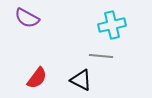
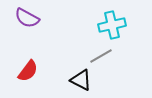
gray line: rotated 35 degrees counterclockwise
red semicircle: moved 9 px left, 7 px up
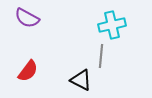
gray line: rotated 55 degrees counterclockwise
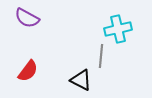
cyan cross: moved 6 px right, 4 px down
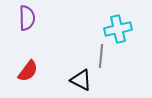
purple semicircle: rotated 120 degrees counterclockwise
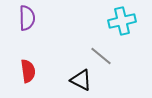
cyan cross: moved 4 px right, 8 px up
gray line: rotated 55 degrees counterclockwise
red semicircle: rotated 45 degrees counterclockwise
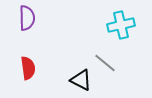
cyan cross: moved 1 px left, 4 px down
gray line: moved 4 px right, 7 px down
red semicircle: moved 3 px up
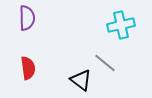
black triangle: rotated 10 degrees clockwise
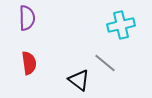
red semicircle: moved 1 px right, 5 px up
black triangle: moved 2 px left
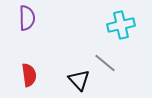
red semicircle: moved 12 px down
black triangle: rotated 10 degrees clockwise
